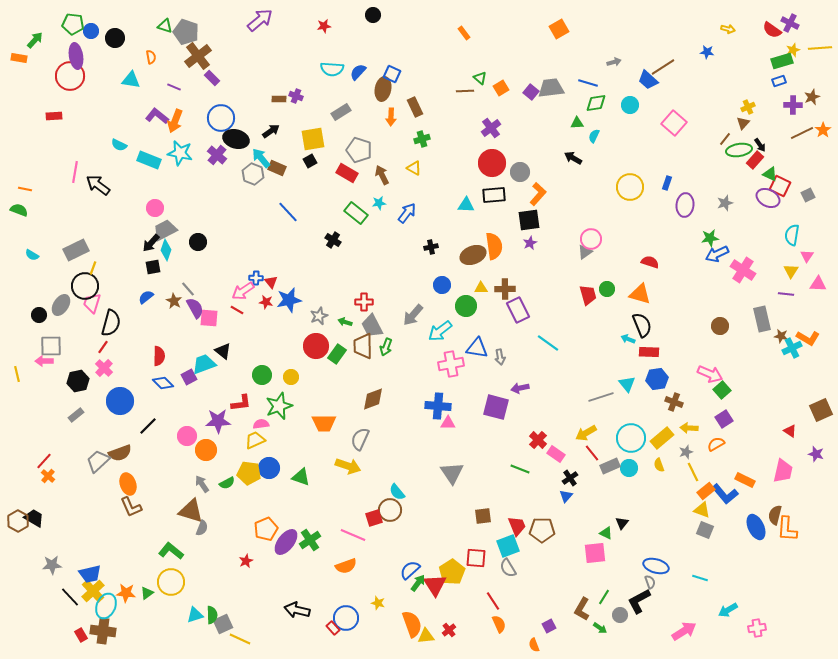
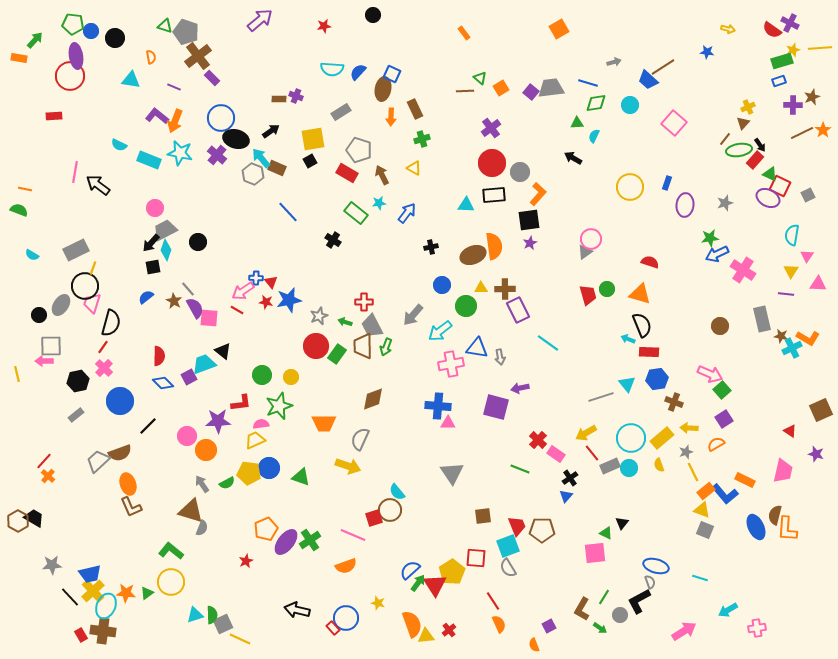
brown rectangle at (415, 107): moved 2 px down
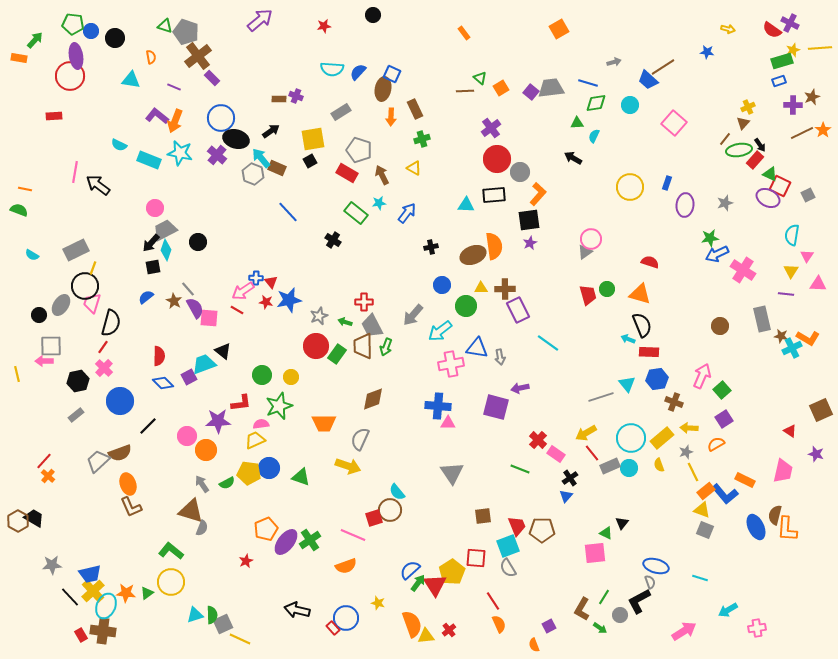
red circle at (492, 163): moved 5 px right, 4 px up
pink arrow at (710, 374): moved 8 px left, 2 px down; rotated 90 degrees counterclockwise
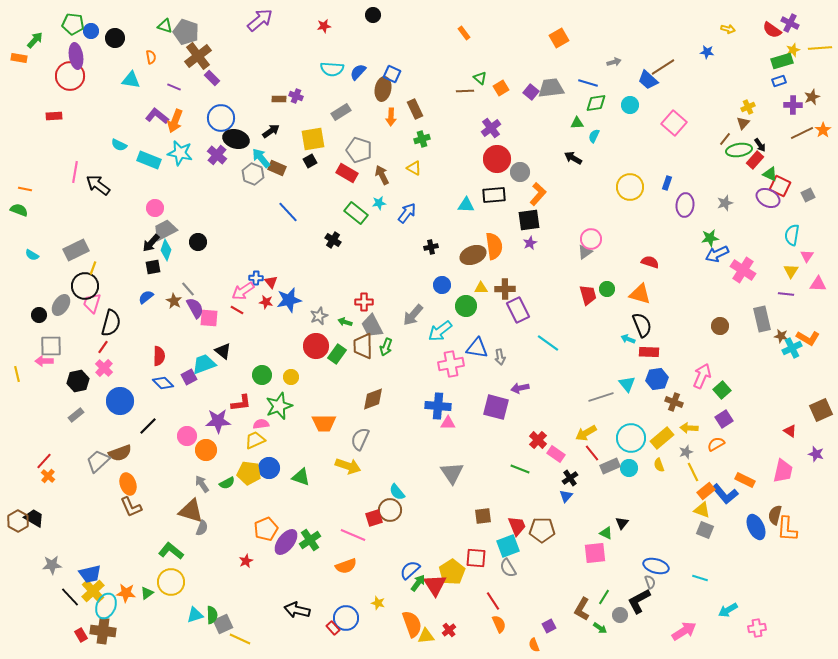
orange square at (559, 29): moved 9 px down
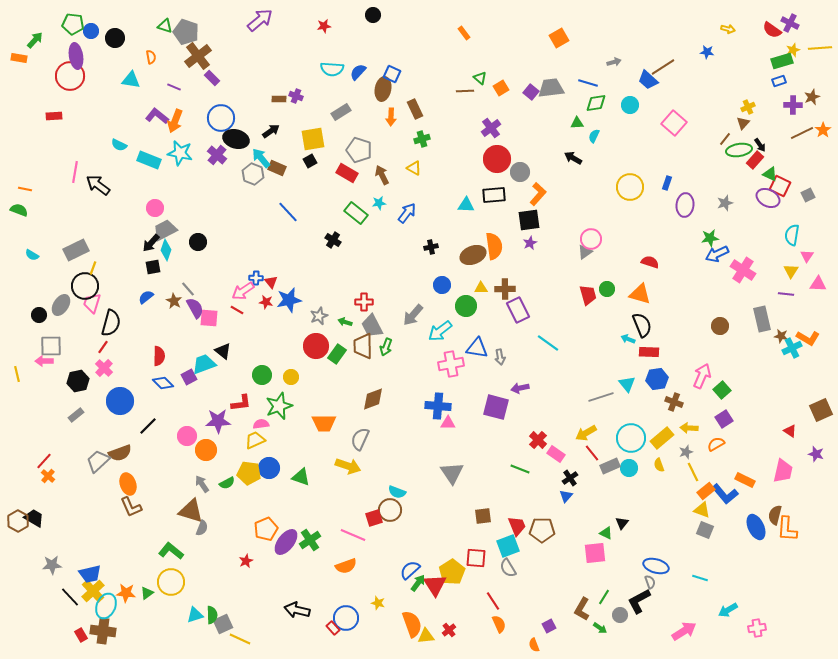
cyan semicircle at (397, 492): rotated 30 degrees counterclockwise
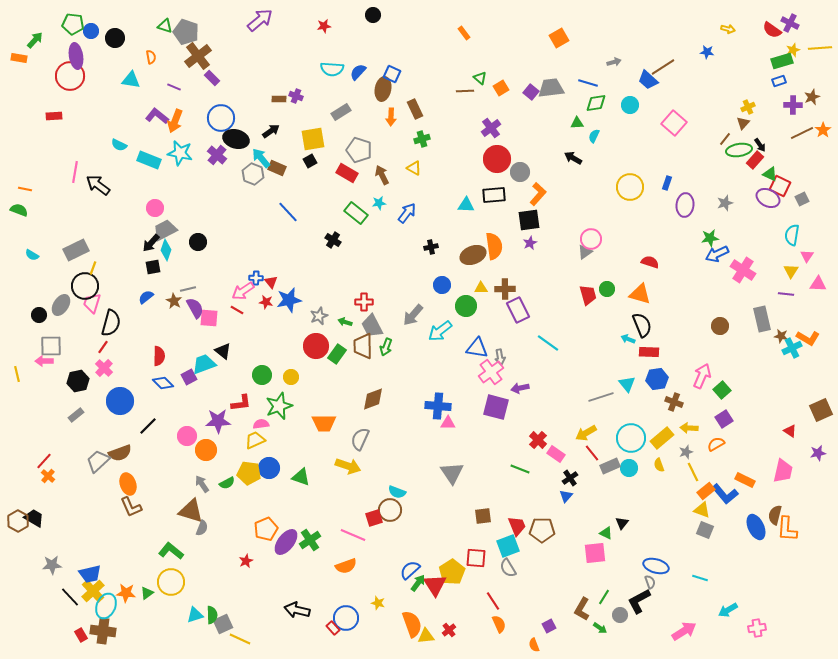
gray square at (808, 195): moved 6 px left, 4 px down
gray line at (188, 289): rotated 63 degrees counterclockwise
pink cross at (451, 364): moved 40 px right, 8 px down; rotated 25 degrees counterclockwise
purple star at (816, 454): moved 2 px right, 1 px up; rotated 28 degrees counterclockwise
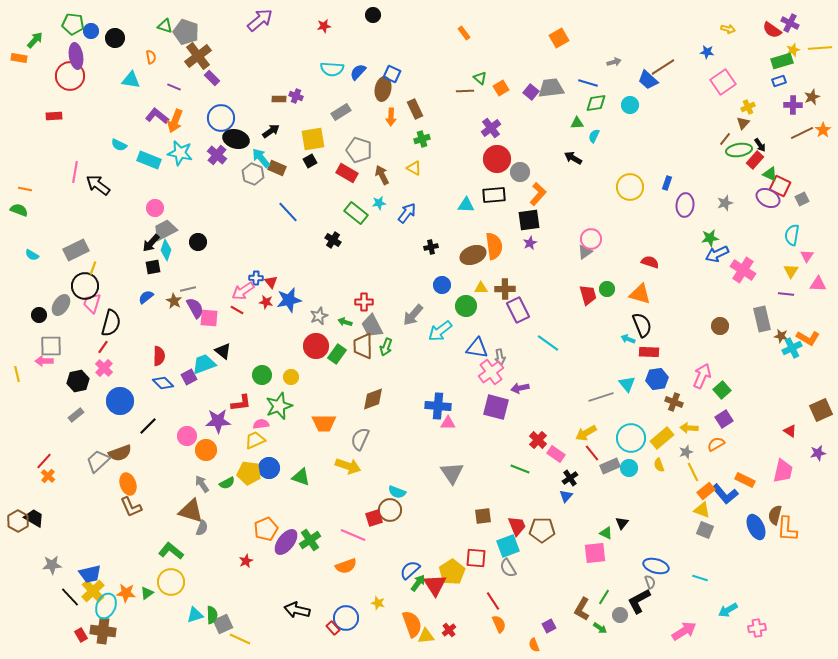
pink square at (674, 123): moved 49 px right, 41 px up; rotated 15 degrees clockwise
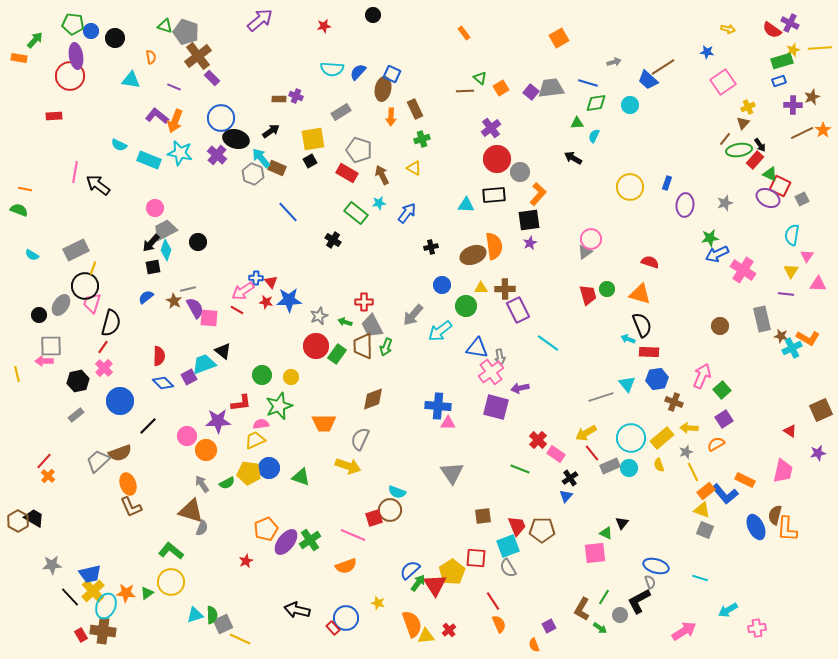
blue star at (289, 300): rotated 10 degrees clockwise
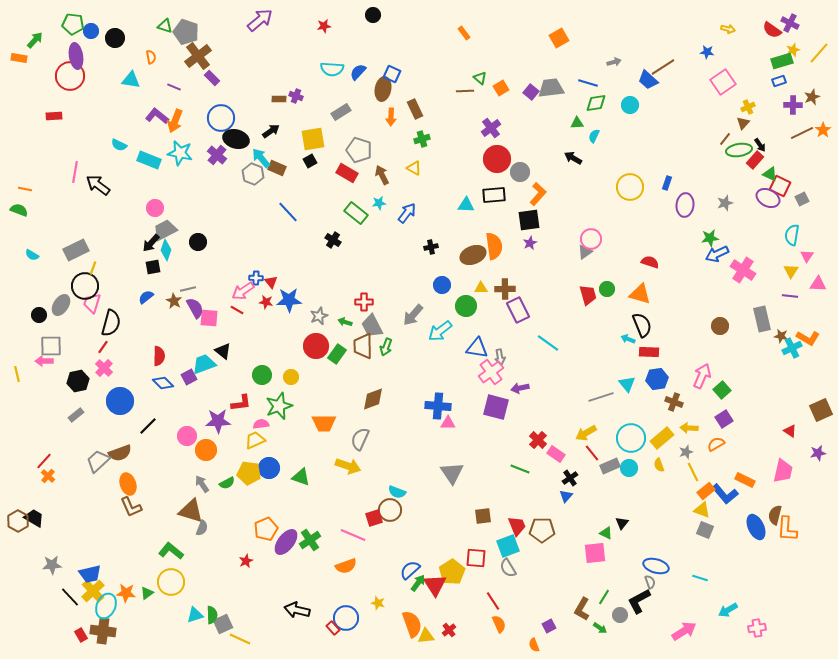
yellow line at (820, 48): moved 1 px left, 5 px down; rotated 45 degrees counterclockwise
purple line at (786, 294): moved 4 px right, 2 px down
